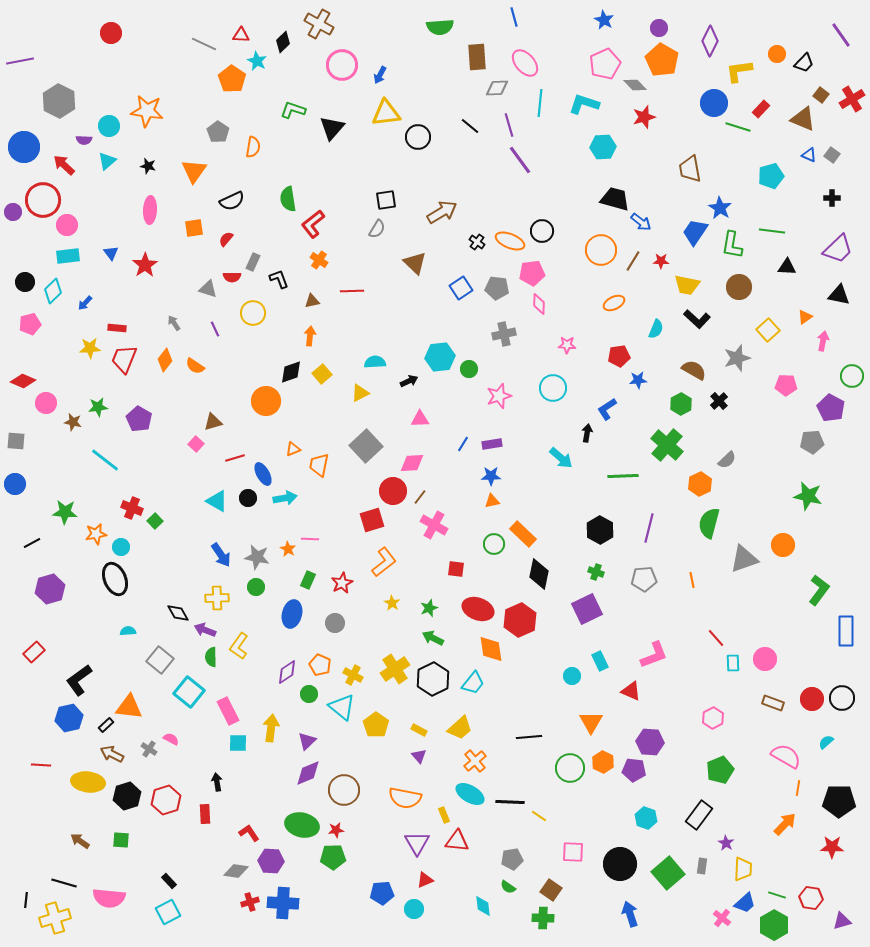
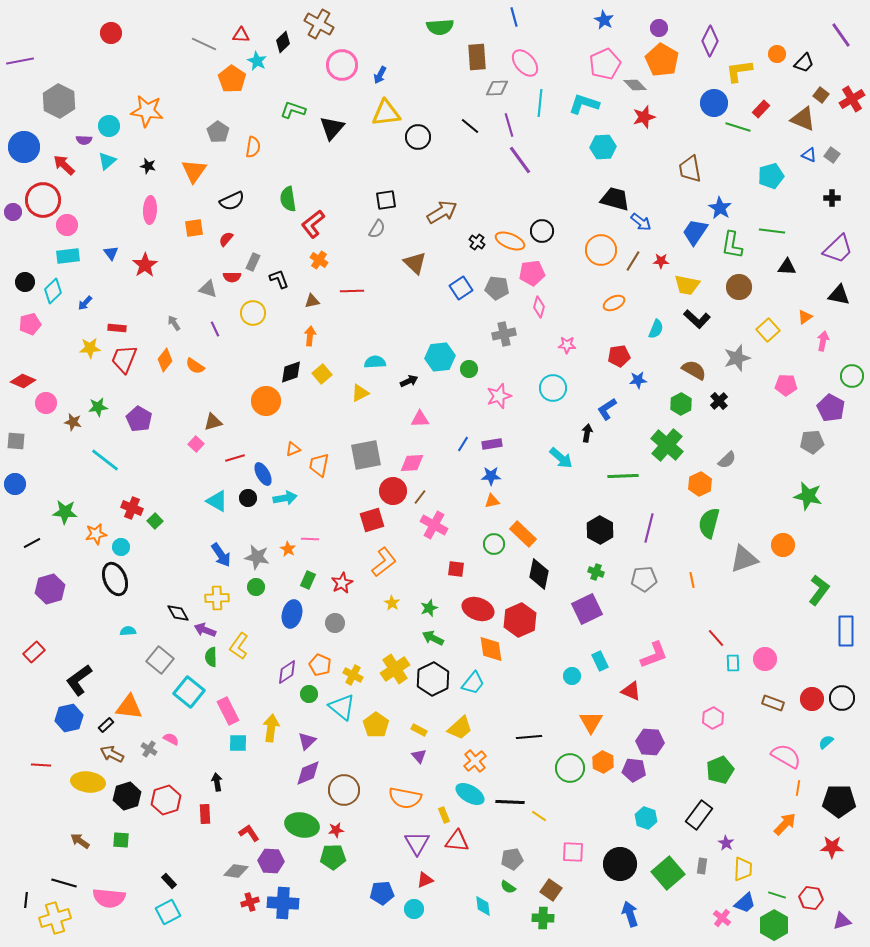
pink diamond at (539, 304): moved 3 px down; rotated 15 degrees clockwise
gray square at (366, 446): moved 9 px down; rotated 32 degrees clockwise
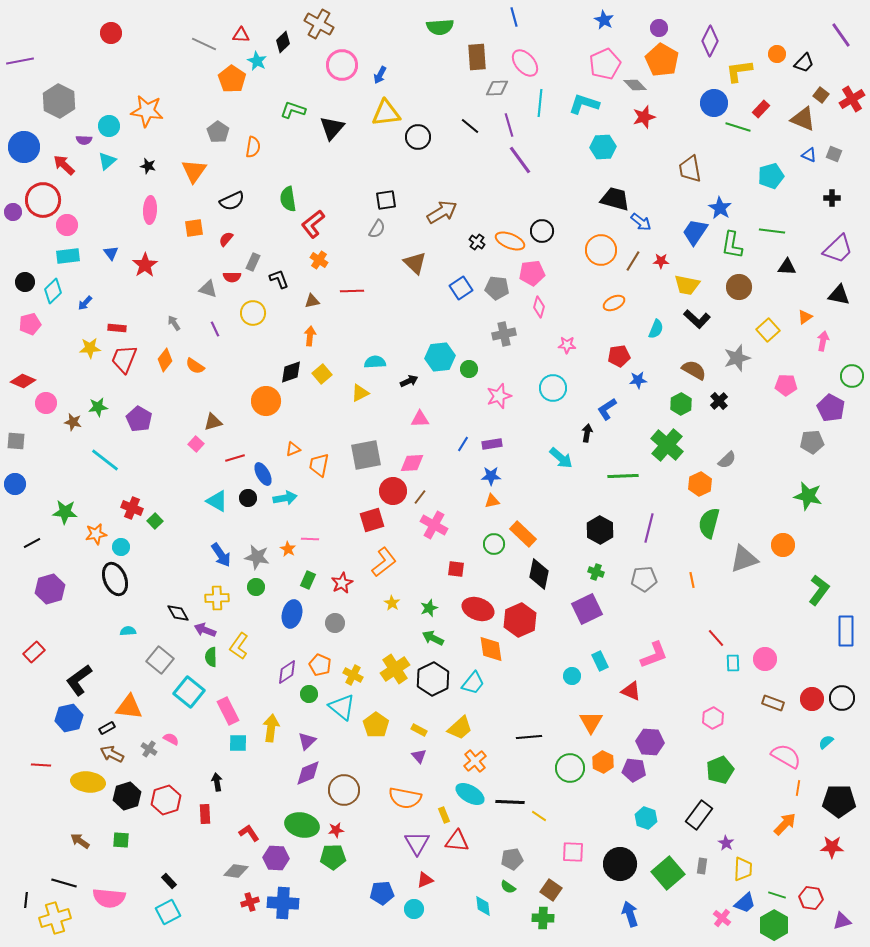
gray square at (832, 155): moved 2 px right, 1 px up; rotated 14 degrees counterclockwise
black rectangle at (106, 725): moved 1 px right, 3 px down; rotated 14 degrees clockwise
purple hexagon at (271, 861): moved 5 px right, 3 px up
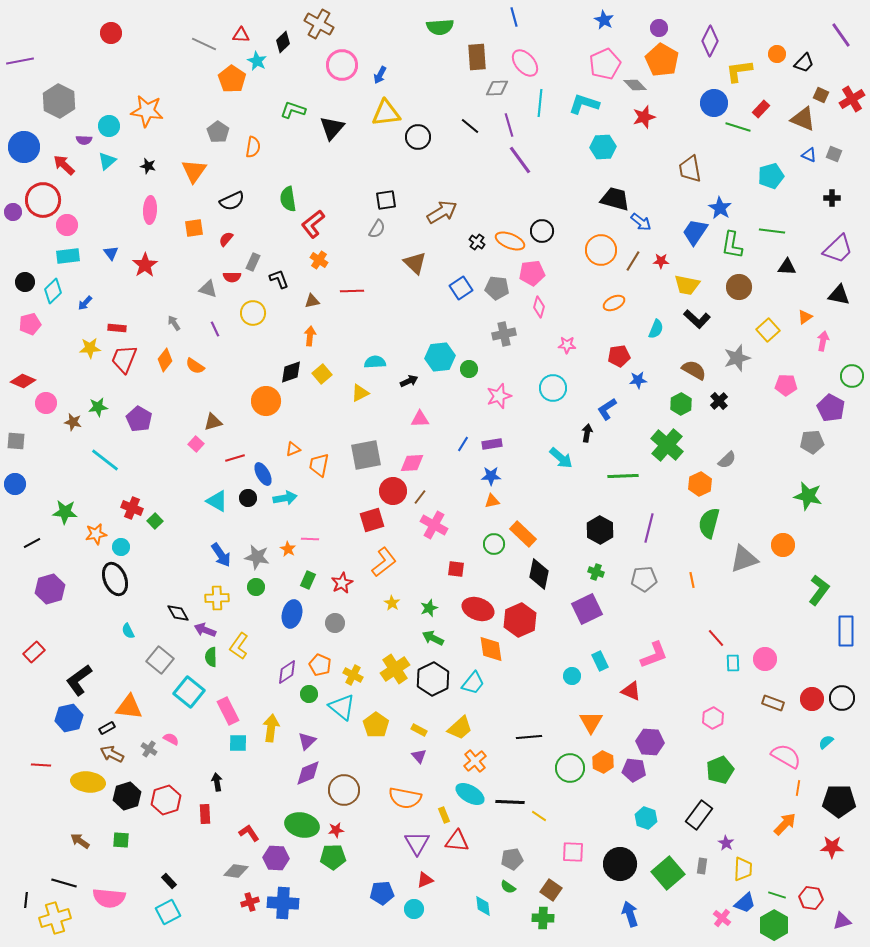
brown square at (821, 95): rotated 14 degrees counterclockwise
cyan semicircle at (128, 631): rotated 112 degrees counterclockwise
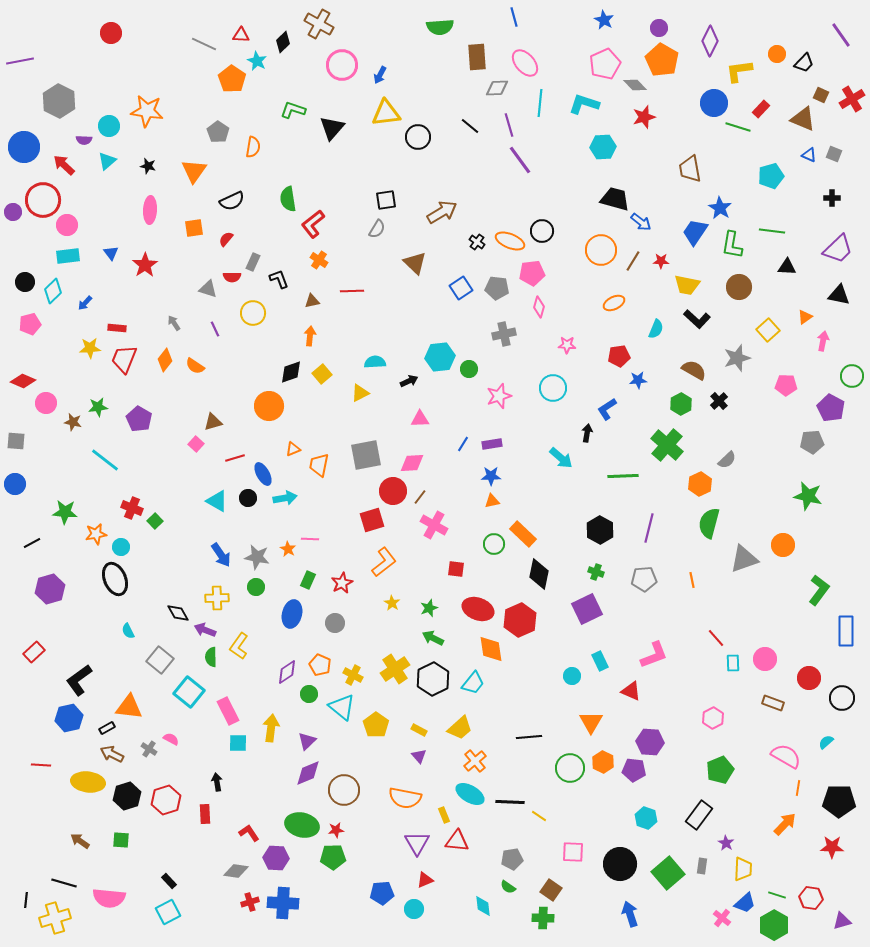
orange circle at (266, 401): moved 3 px right, 5 px down
red circle at (812, 699): moved 3 px left, 21 px up
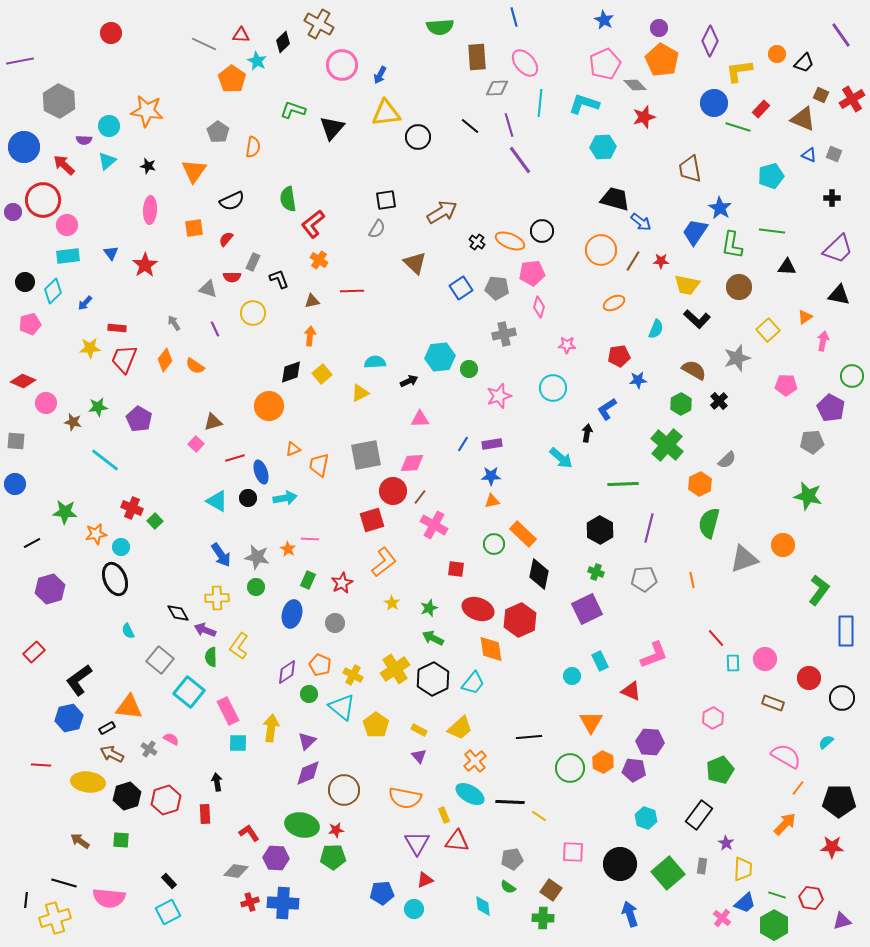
blue ellipse at (263, 474): moved 2 px left, 2 px up; rotated 10 degrees clockwise
green line at (623, 476): moved 8 px down
orange line at (798, 788): rotated 28 degrees clockwise
